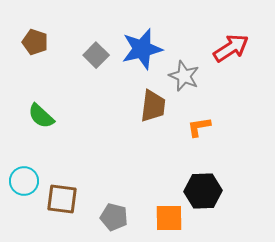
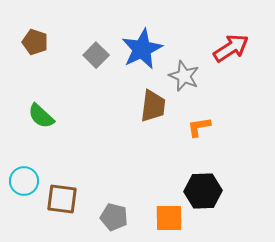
blue star: rotated 12 degrees counterclockwise
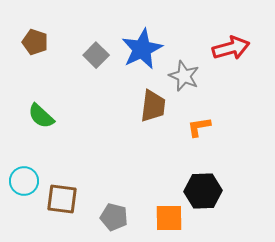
red arrow: rotated 18 degrees clockwise
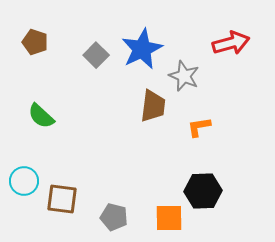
red arrow: moved 5 px up
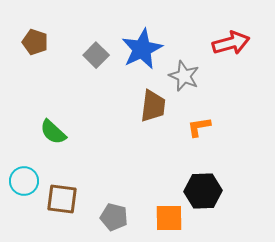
green semicircle: moved 12 px right, 16 px down
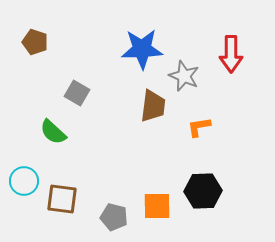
red arrow: moved 11 px down; rotated 105 degrees clockwise
blue star: rotated 24 degrees clockwise
gray square: moved 19 px left, 38 px down; rotated 15 degrees counterclockwise
orange square: moved 12 px left, 12 px up
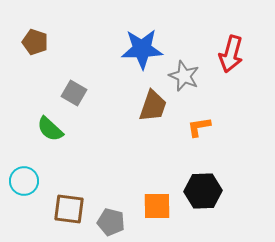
red arrow: rotated 15 degrees clockwise
gray square: moved 3 px left
brown trapezoid: rotated 12 degrees clockwise
green semicircle: moved 3 px left, 3 px up
brown square: moved 7 px right, 10 px down
gray pentagon: moved 3 px left, 5 px down
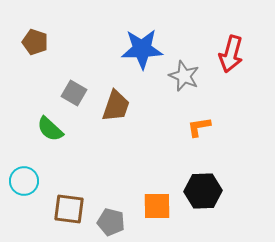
brown trapezoid: moved 37 px left
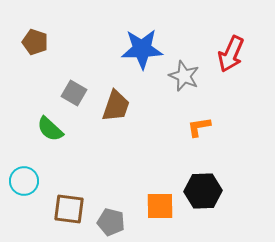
red arrow: rotated 9 degrees clockwise
orange square: moved 3 px right
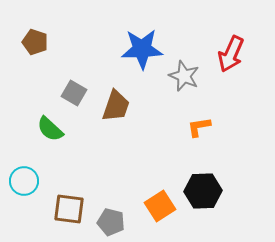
orange square: rotated 32 degrees counterclockwise
